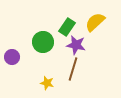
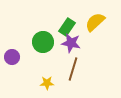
purple star: moved 5 px left, 2 px up
yellow star: rotated 16 degrees counterclockwise
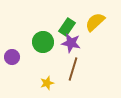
yellow star: rotated 16 degrees counterclockwise
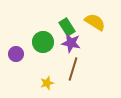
yellow semicircle: rotated 75 degrees clockwise
green rectangle: rotated 66 degrees counterclockwise
purple circle: moved 4 px right, 3 px up
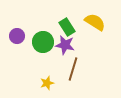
purple star: moved 6 px left, 2 px down
purple circle: moved 1 px right, 18 px up
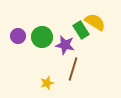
green rectangle: moved 14 px right, 3 px down
purple circle: moved 1 px right
green circle: moved 1 px left, 5 px up
